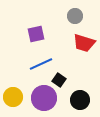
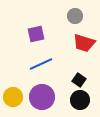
black square: moved 20 px right
purple circle: moved 2 px left, 1 px up
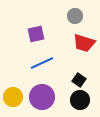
blue line: moved 1 px right, 1 px up
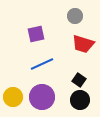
red trapezoid: moved 1 px left, 1 px down
blue line: moved 1 px down
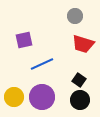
purple square: moved 12 px left, 6 px down
yellow circle: moved 1 px right
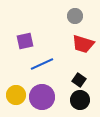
purple square: moved 1 px right, 1 px down
yellow circle: moved 2 px right, 2 px up
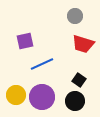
black circle: moved 5 px left, 1 px down
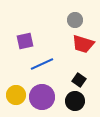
gray circle: moved 4 px down
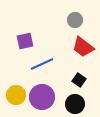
red trapezoid: moved 3 px down; rotated 20 degrees clockwise
black circle: moved 3 px down
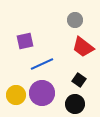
purple circle: moved 4 px up
